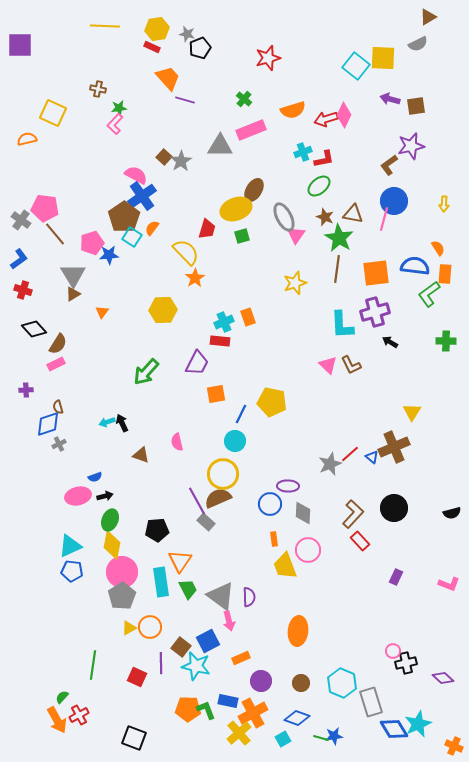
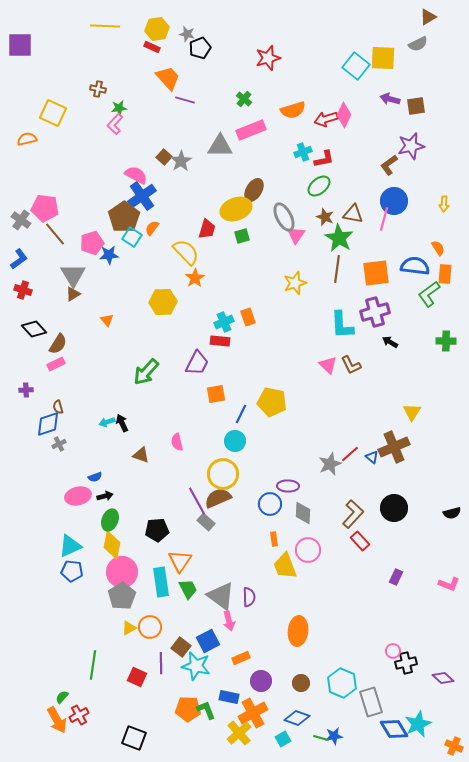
yellow hexagon at (163, 310): moved 8 px up
orange triangle at (102, 312): moved 5 px right, 8 px down; rotated 16 degrees counterclockwise
blue rectangle at (228, 701): moved 1 px right, 4 px up
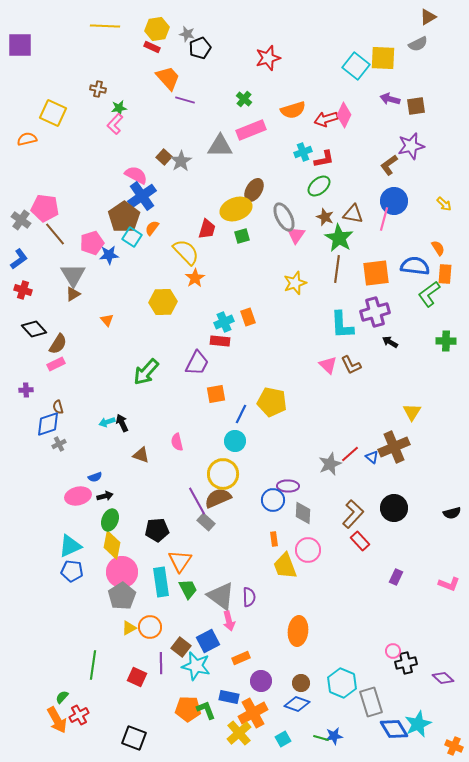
yellow arrow at (444, 204): rotated 49 degrees counterclockwise
blue circle at (270, 504): moved 3 px right, 4 px up
blue diamond at (297, 718): moved 14 px up
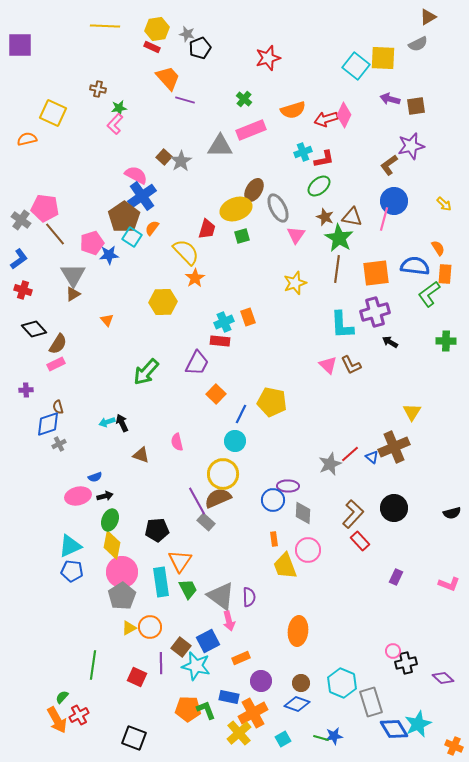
brown triangle at (353, 214): moved 1 px left, 3 px down
gray ellipse at (284, 217): moved 6 px left, 9 px up
orange square at (216, 394): rotated 36 degrees counterclockwise
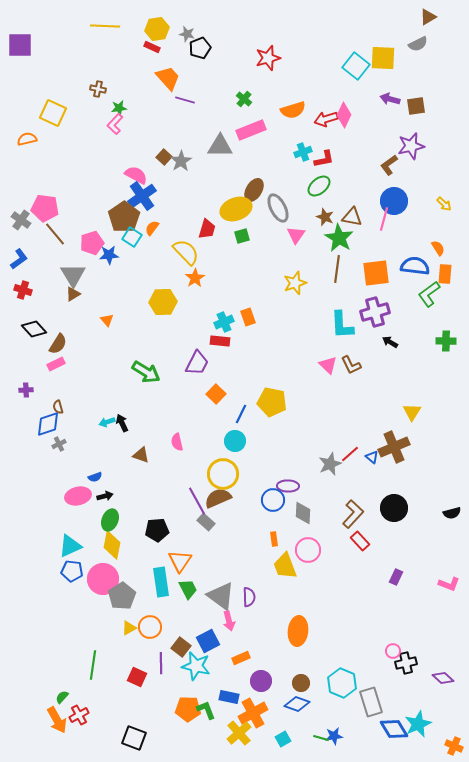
green arrow at (146, 372): rotated 100 degrees counterclockwise
pink circle at (122, 572): moved 19 px left, 7 px down
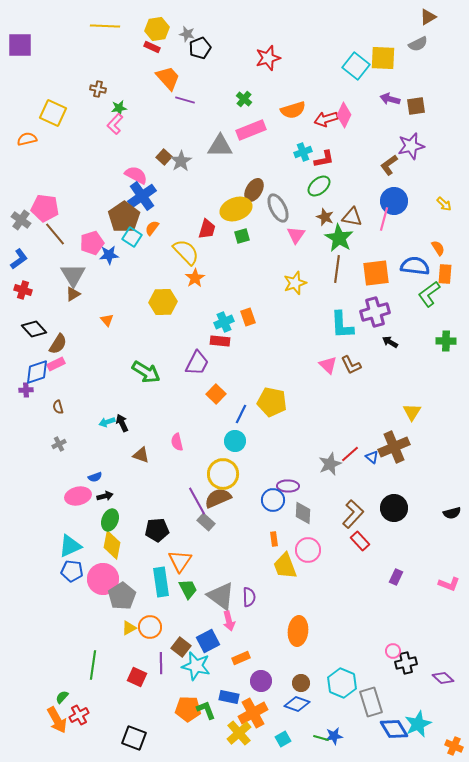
blue diamond at (48, 424): moved 11 px left, 52 px up
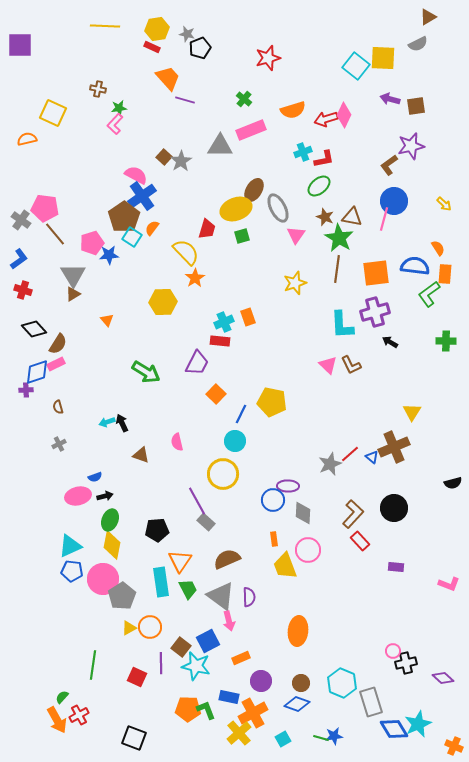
brown semicircle at (218, 498): moved 9 px right, 61 px down
black semicircle at (452, 513): moved 1 px right, 30 px up
purple rectangle at (396, 577): moved 10 px up; rotated 70 degrees clockwise
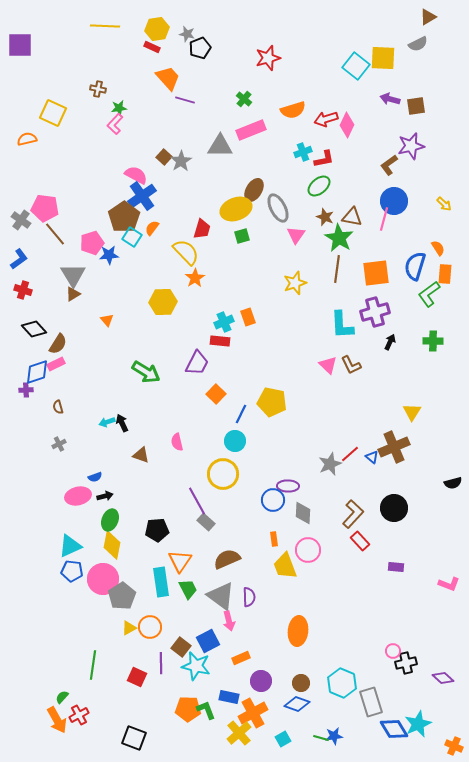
pink diamond at (344, 115): moved 3 px right, 10 px down
red trapezoid at (207, 229): moved 5 px left
blue semicircle at (415, 266): rotated 80 degrees counterclockwise
green cross at (446, 341): moved 13 px left
black arrow at (390, 342): rotated 84 degrees clockwise
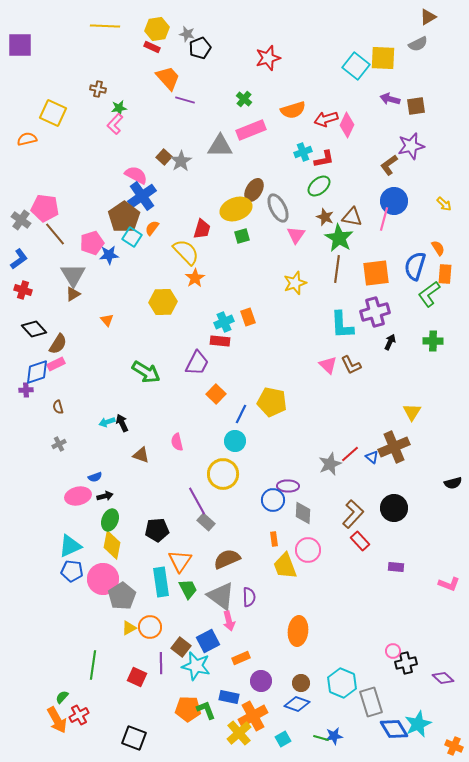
orange cross at (253, 713): moved 3 px down
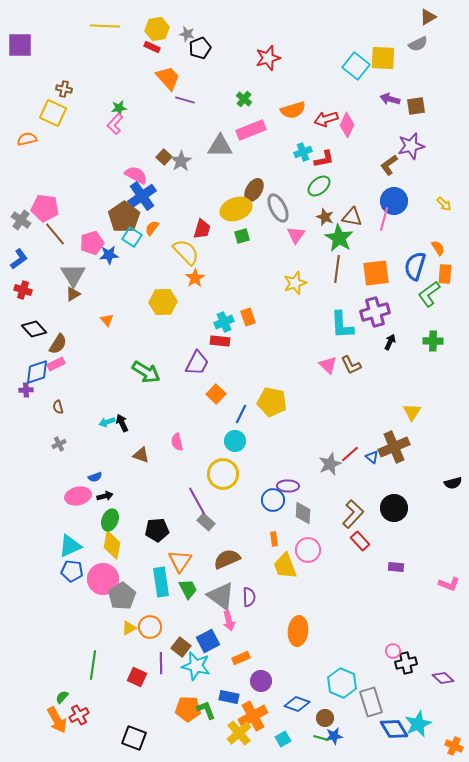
brown cross at (98, 89): moved 34 px left
brown circle at (301, 683): moved 24 px right, 35 px down
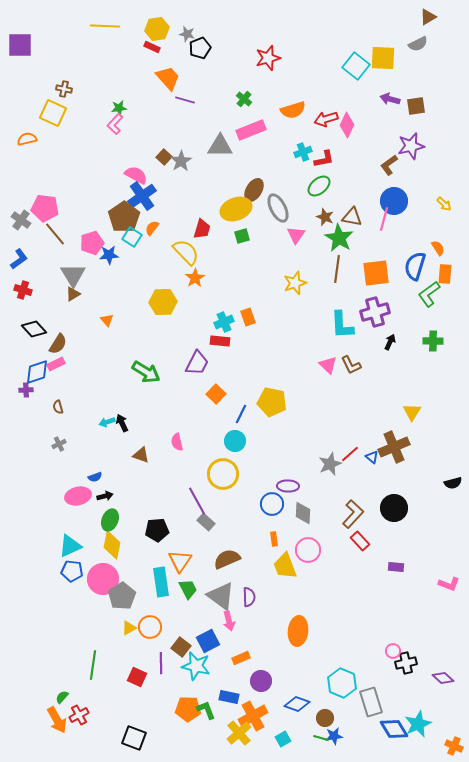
blue circle at (273, 500): moved 1 px left, 4 px down
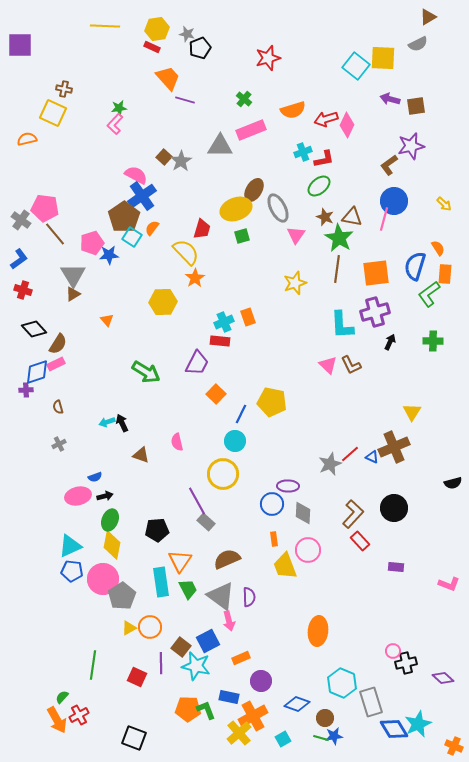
blue triangle at (372, 457): rotated 16 degrees counterclockwise
orange ellipse at (298, 631): moved 20 px right
